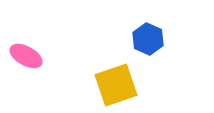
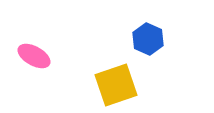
pink ellipse: moved 8 px right
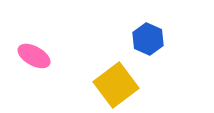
yellow square: rotated 18 degrees counterclockwise
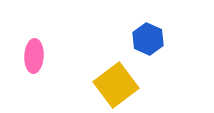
pink ellipse: rotated 64 degrees clockwise
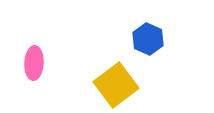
pink ellipse: moved 7 px down
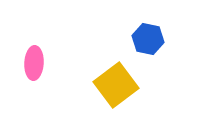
blue hexagon: rotated 12 degrees counterclockwise
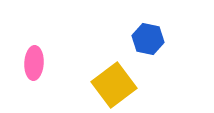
yellow square: moved 2 px left
